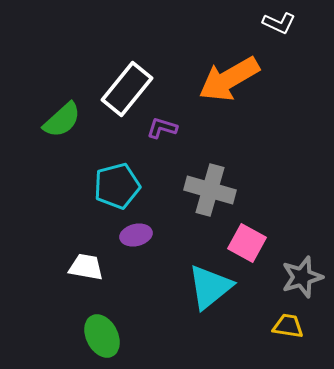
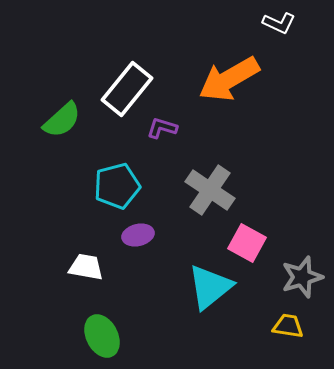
gray cross: rotated 18 degrees clockwise
purple ellipse: moved 2 px right
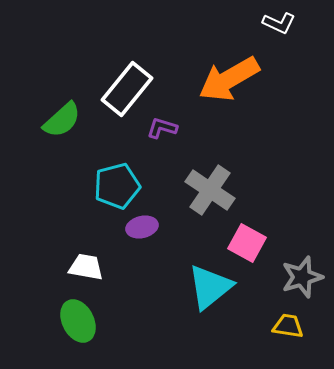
purple ellipse: moved 4 px right, 8 px up
green ellipse: moved 24 px left, 15 px up
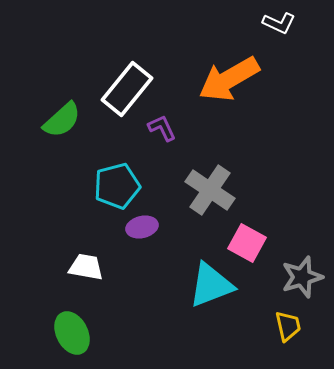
purple L-shape: rotated 48 degrees clockwise
cyan triangle: moved 1 px right, 2 px up; rotated 18 degrees clockwise
green ellipse: moved 6 px left, 12 px down
yellow trapezoid: rotated 68 degrees clockwise
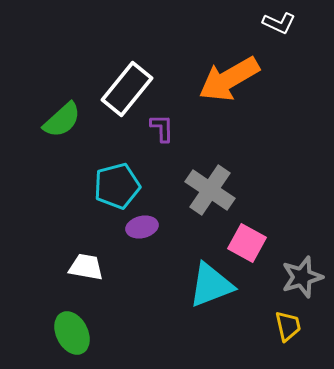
purple L-shape: rotated 24 degrees clockwise
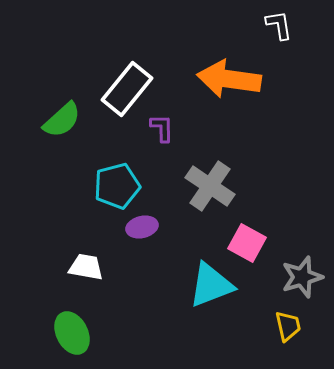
white L-shape: moved 2 px down; rotated 124 degrees counterclockwise
orange arrow: rotated 38 degrees clockwise
gray cross: moved 4 px up
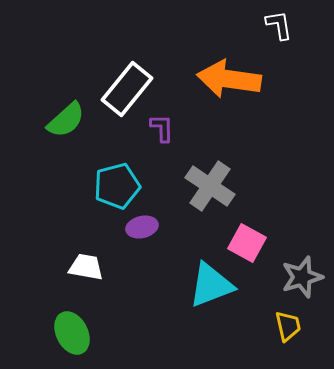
green semicircle: moved 4 px right
